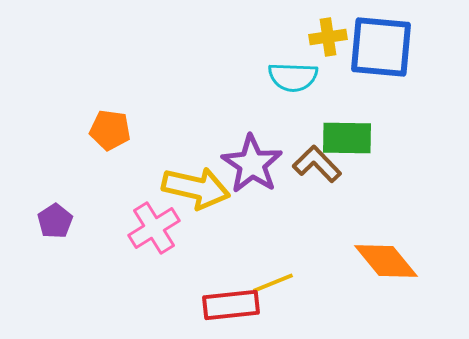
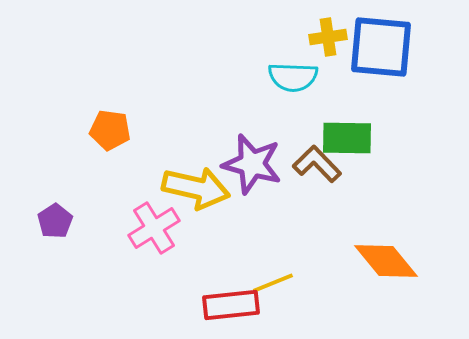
purple star: rotated 18 degrees counterclockwise
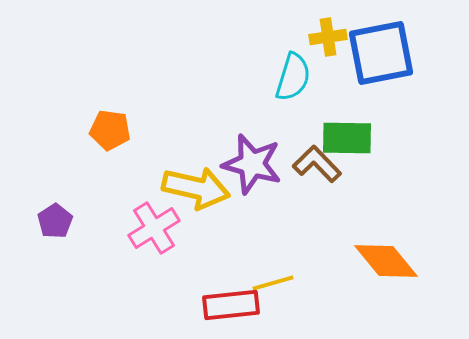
blue square: moved 6 px down; rotated 16 degrees counterclockwise
cyan semicircle: rotated 75 degrees counterclockwise
yellow line: rotated 6 degrees clockwise
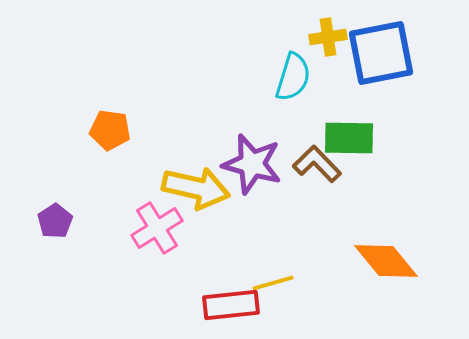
green rectangle: moved 2 px right
pink cross: moved 3 px right
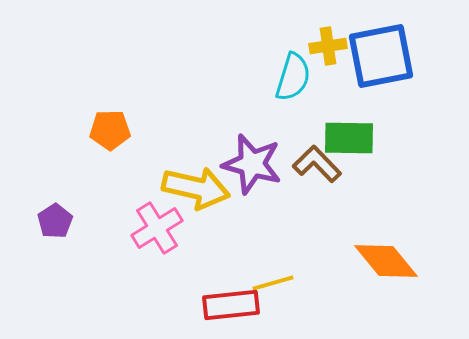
yellow cross: moved 9 px down
blue square: moved 3 px down
orange pentagon: rotated 9 degrees counterclockwise
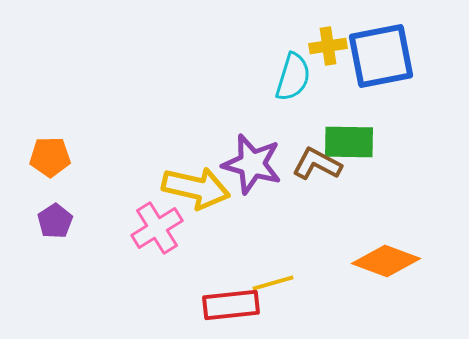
orange pentagon: moved 60 px left, 27 px down
green rectangle: moved 4 px down
brown L-shape: rotated 18 degrees counterclockwise
orange diamond: rotated 30 degrees counterclockwise
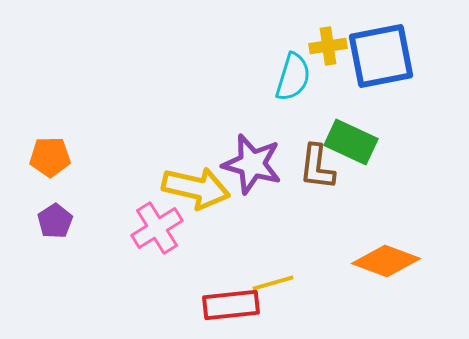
green rectangle: moved 2 px right; rotated 24 degrees clockwise
brown L-shape: moved 3 px down; rotated 111 degrees counterclockwise
